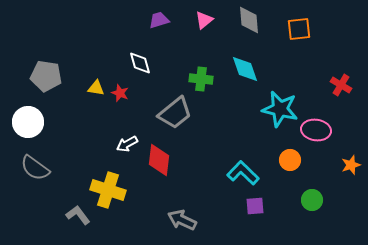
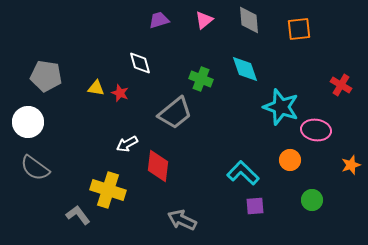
green cross: rotated 15 degrees clockwise
cyan star: moved 1 px right, 2 px up; rotated 6 degrees clockwise
red diamond: moved 1 px left, 6 px down
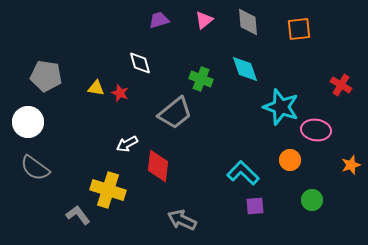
gray diamond: moved 1 px left, 2 px down
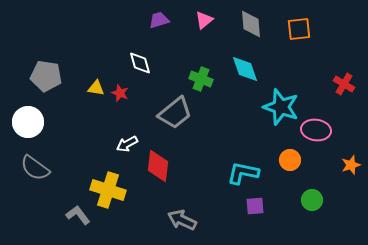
gray diamond: moved 3 px right, 2 px down
red cross: moved 3 px right, 1 px up
cyan L-shape: rotated 32 degrees counterclockwise
